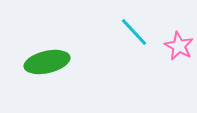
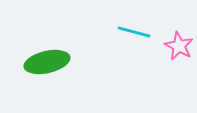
cyan line: rotated 32 degrees counterclockwise
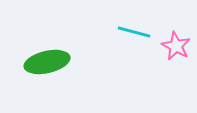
pink star: moved 3 px left
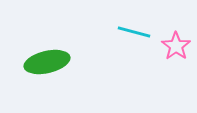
pink star: rotated 8 degrees clockwise
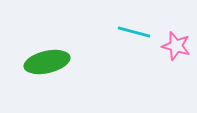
pink star: rotated 20 degrees counterclockwise
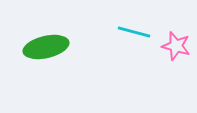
green ellipse: moved 1 px left, 15 px up
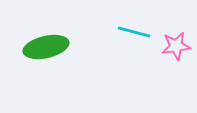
pink star: rotated 24 degrees counterclockwise
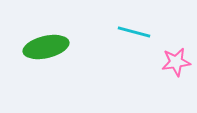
pink star: moved 16 px down
